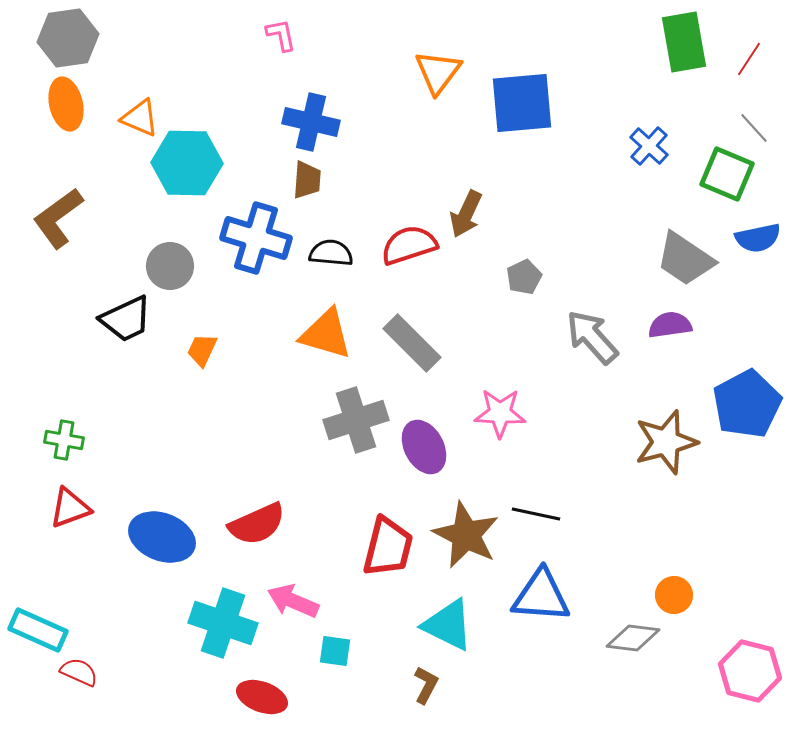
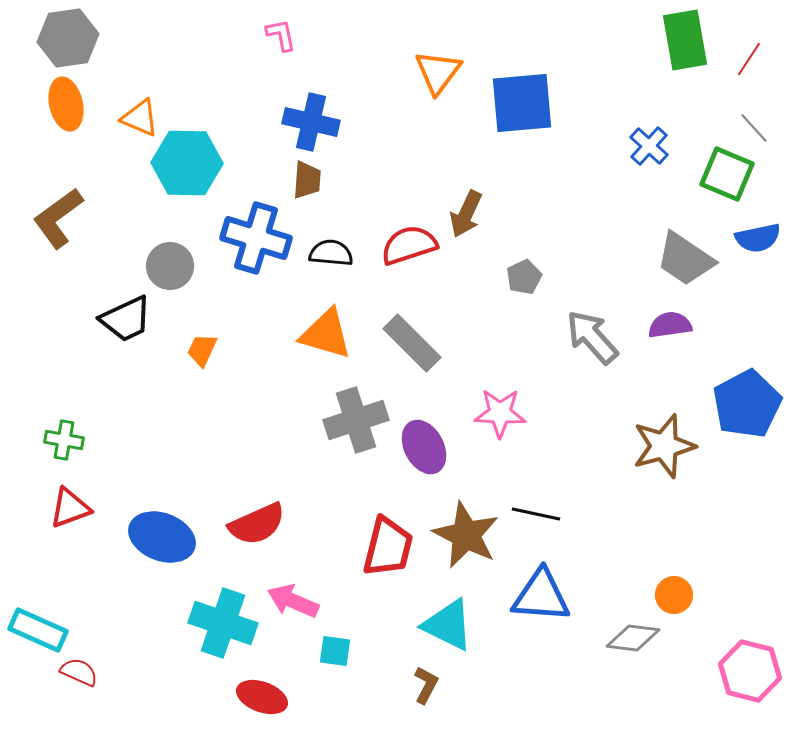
green rectangle at (684, 42): moved 1 px right, 2 px up
brown star at (666, 442): moved 2 px left, 4 px down
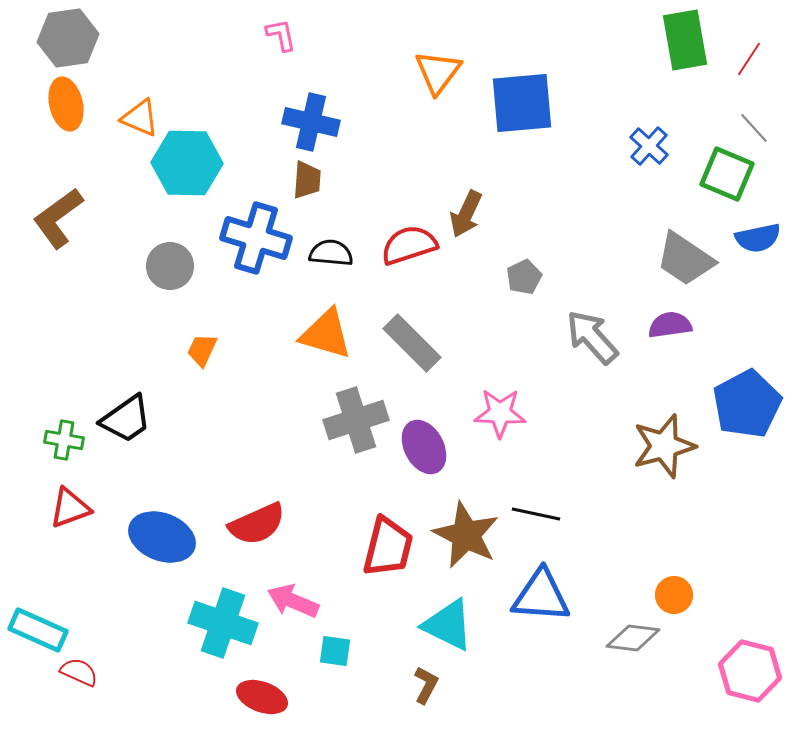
black trapezoid at (126, 319): moved 100 px down; rotated 10 degrees counterclockwise
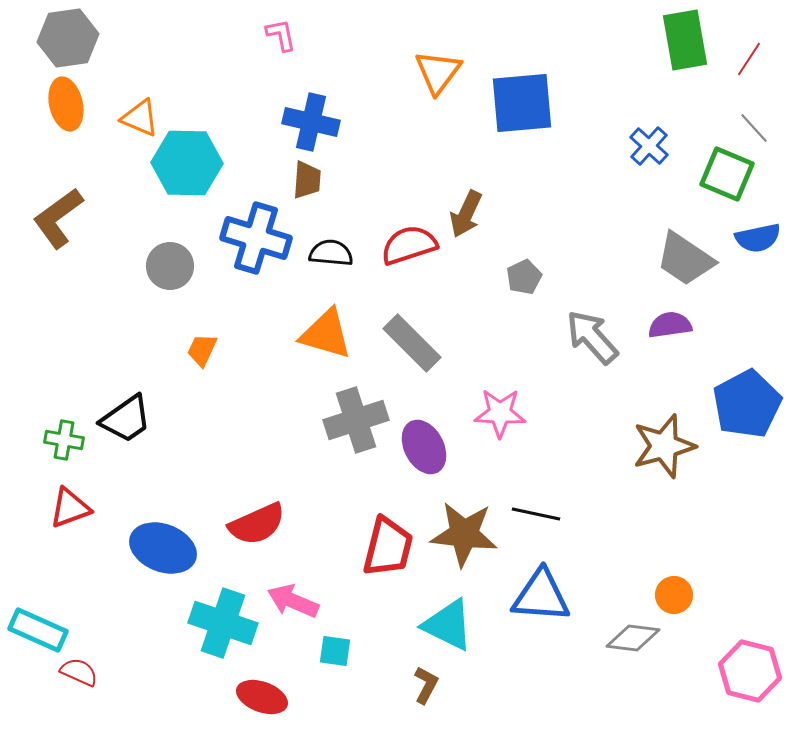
brown star at (466, 535): moved 2 px left, 1 px up; rotated 20 degrees counterclockwise
blue ellipse at (162, 537): moved 1 px right, 11 px down
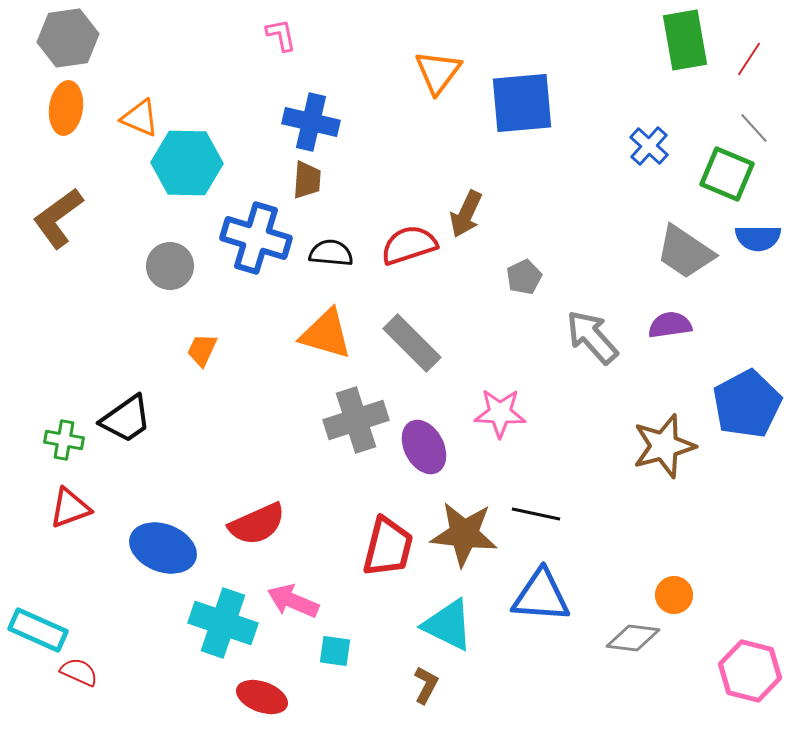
orange ellipse at (66, 104): moved 4 px down; rotated 21 degrees clockwise
blue semicircle at (758, 238): rotated 12 degrees clockwise
gray trapezoid at (685, 259): moved 7 px up
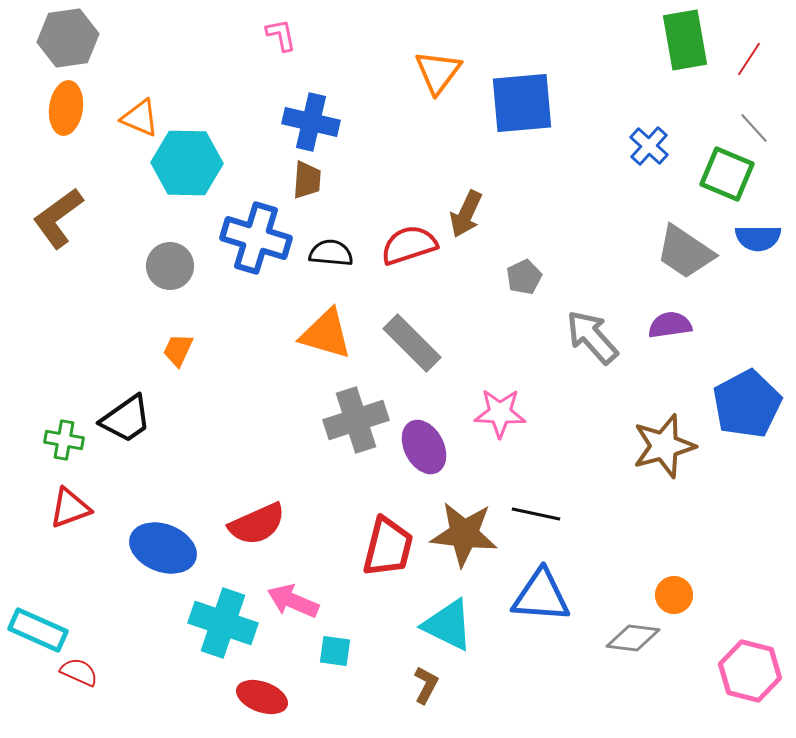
orange trapezoid at (202, 350): moved 24 px left
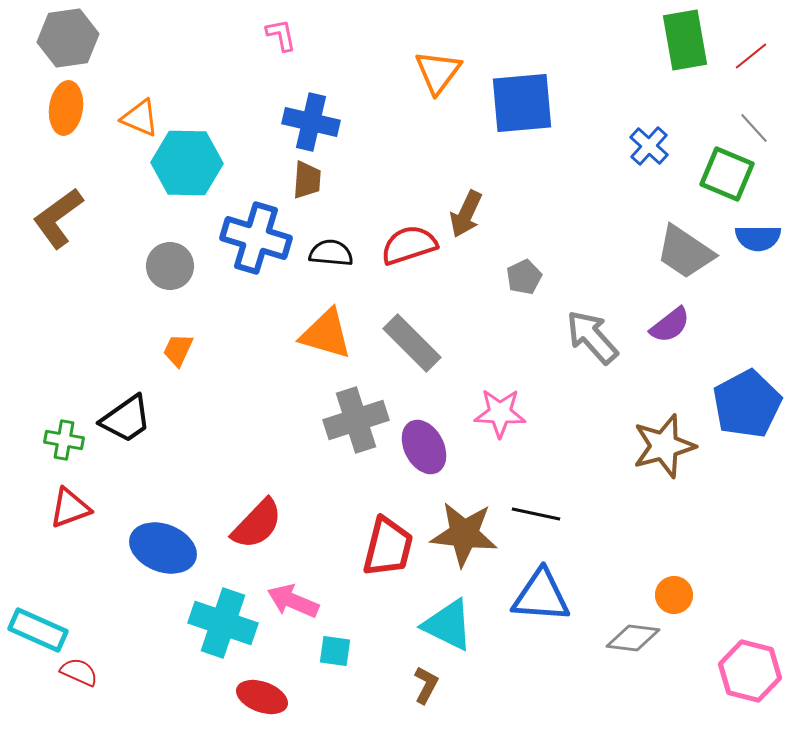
red line at (749, 59): moved 2 px right, 3 px up; rotated 18 degrees clockwise
purple semicircle at (670, 325): rotated 150 degrees clockwise
red semicircle at (257, 524): rotated 22 degrees counterclockwise
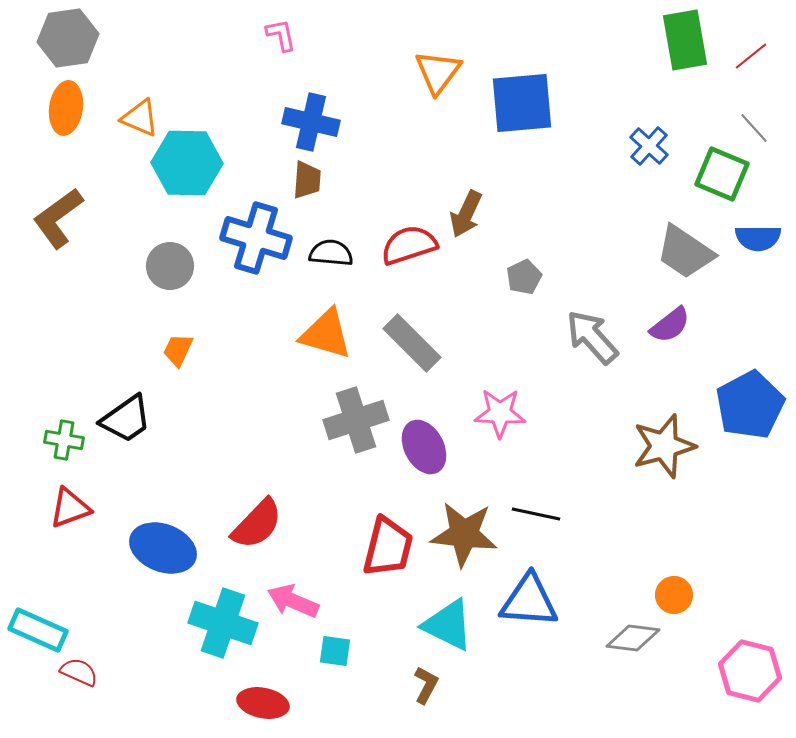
green square at (727, 174): moved 5 px left
blue pentagon at (747, 404): moved 3 px right, 1 px down
blue triangle at (541, 596): moved 12 px left, 5 px down
red ellipse at (262, 697): moved 1 px right, 6 px down; rotated 9 degrees counterclockwise
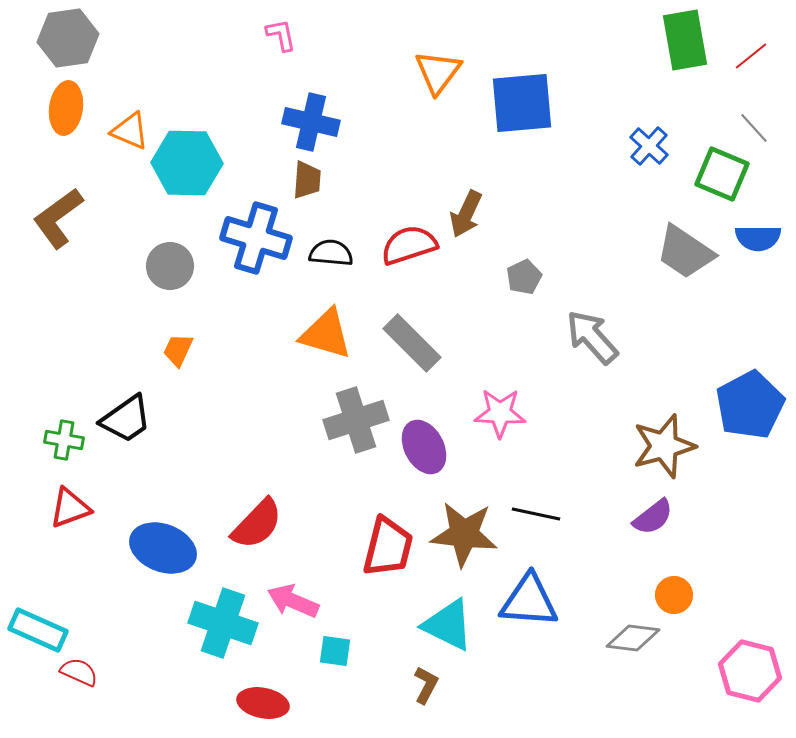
orange triangle at (140, 118): moved 10 px left, 13 px down
purple semicircle at (670, 325): moved 17 px left, 192 px down
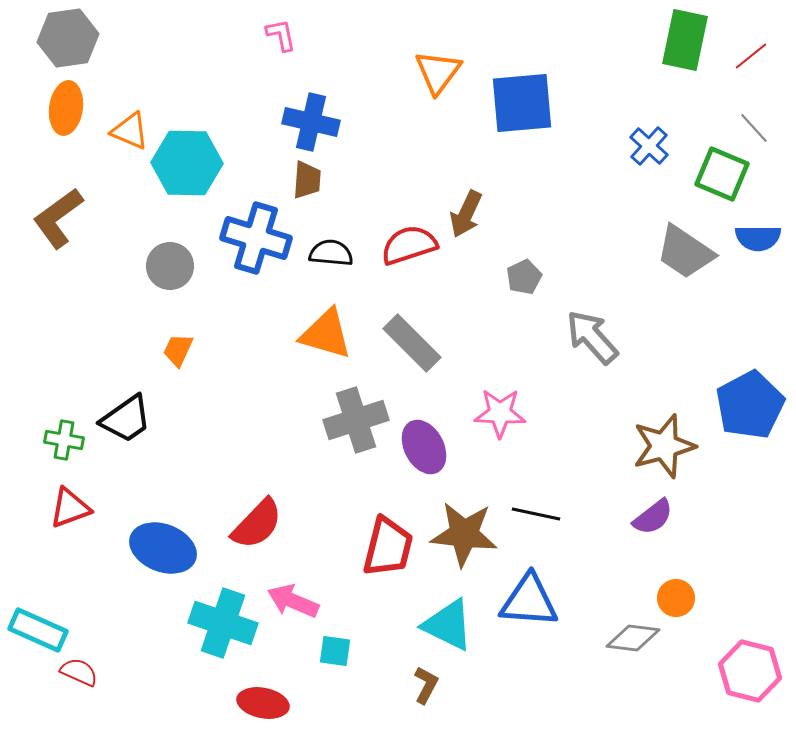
green rectangle at (685, 40): rotated 22 degrees clockwise
orange circle at (674, 595): moved 2 px right, 3 px down
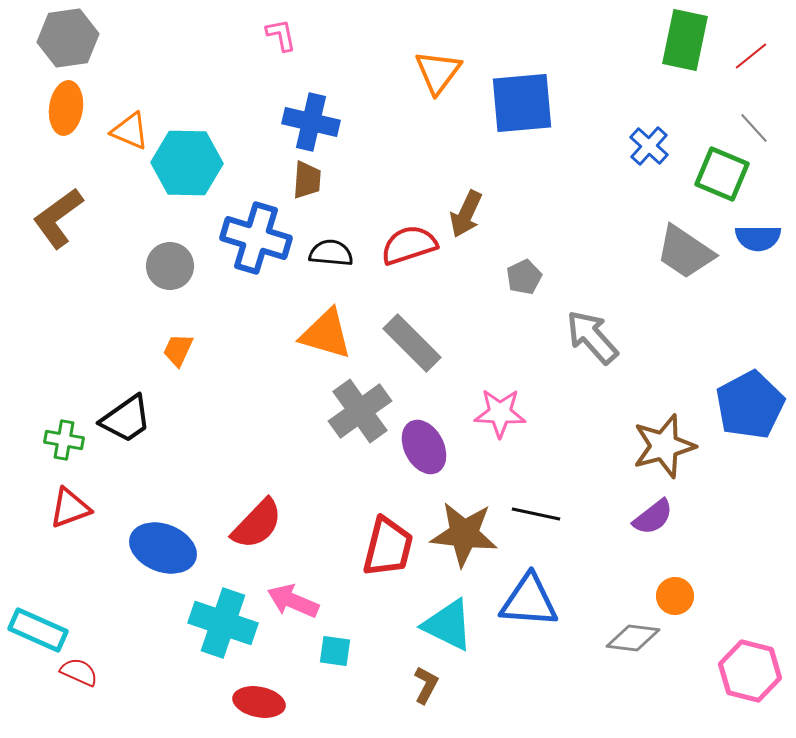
gray cross at (356, 420): moved 4 px right, 9 px up; rotated 18 degrees counterclockwise
orange circle at (676, 598): moved 1 px left, 2 px up
red ellipse at (263, 703): moved 4 px left, 1 px up
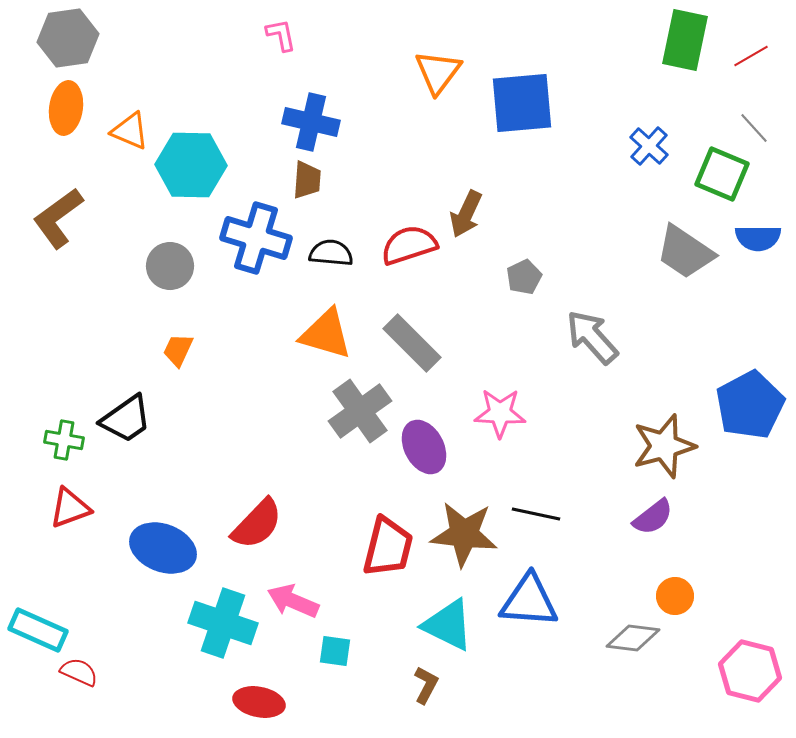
red line at (751, 56): rotated 9 degrees clockwise
cyan hexagon at (187, 163): moved 4 px right, 2 px down
